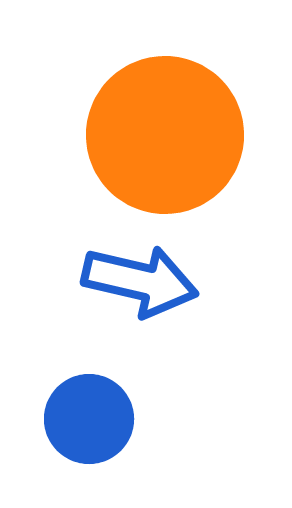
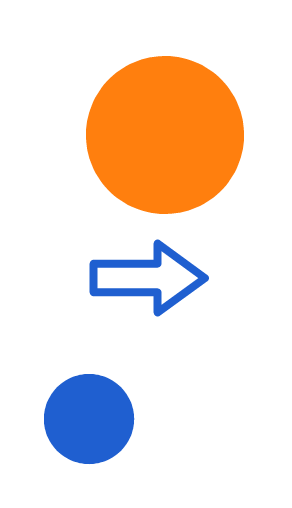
blue arrow: moved 8 px right, 3 px up; rotated 13 degrees counterclockwise
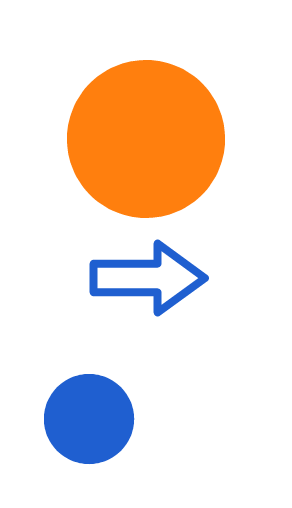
orange circle: moved 19 px left, 4 px down
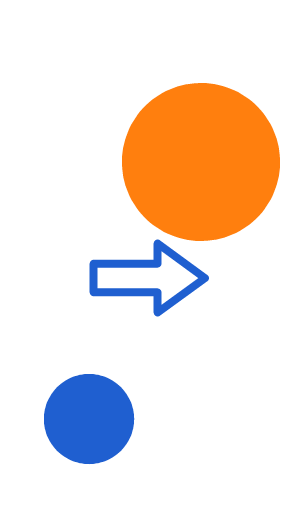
orange circle: moved 55 px right, 23 px down
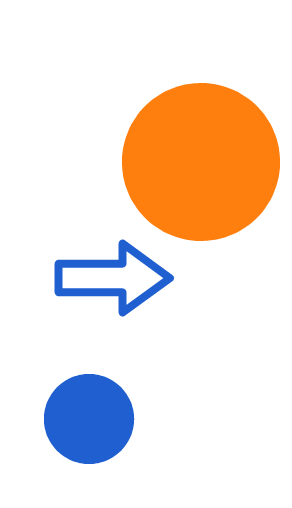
blue arrow: moved 35 px left
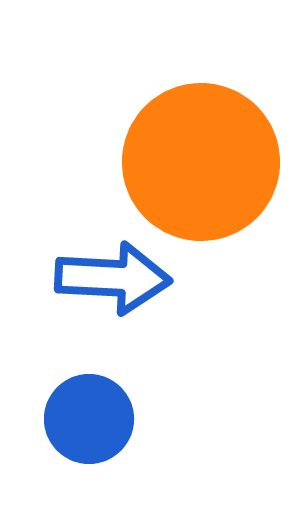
blue arrow: rotated 3 degrees clockwise
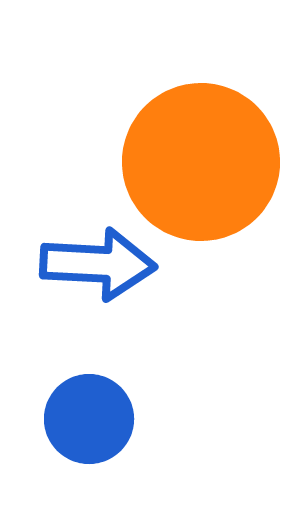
blue arrow: moved 15 px left, 14 px up
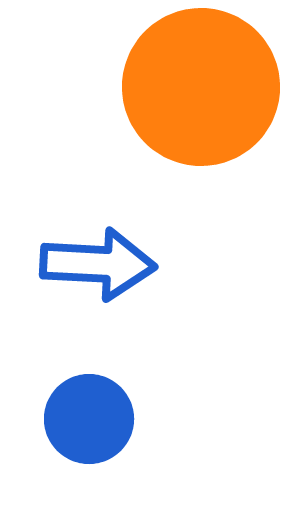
orange circle: moved 75 px up
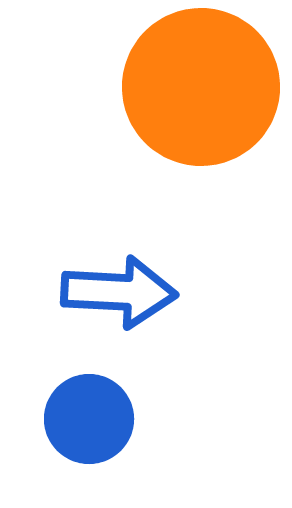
blue arrow: moved 21 px right, 28 px down
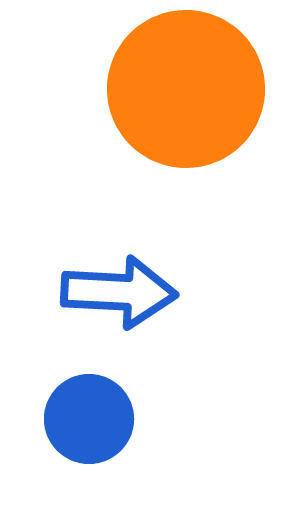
orange circle: moved 15 px left, 2 px down
